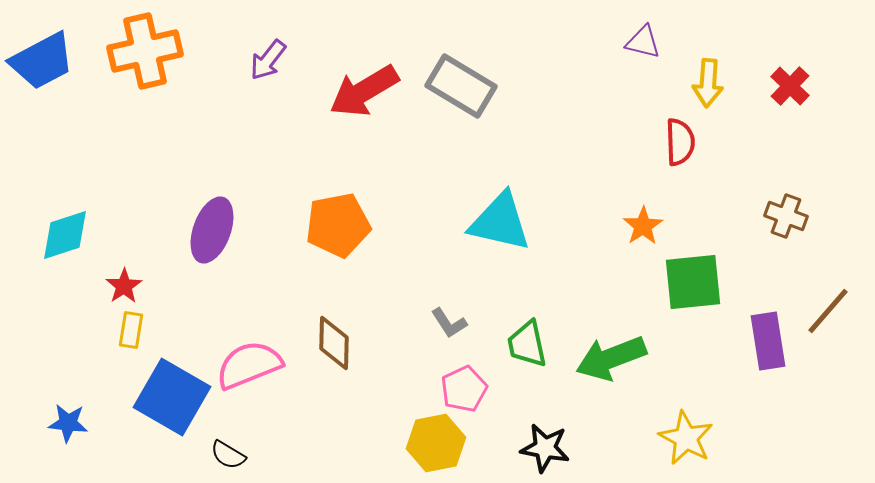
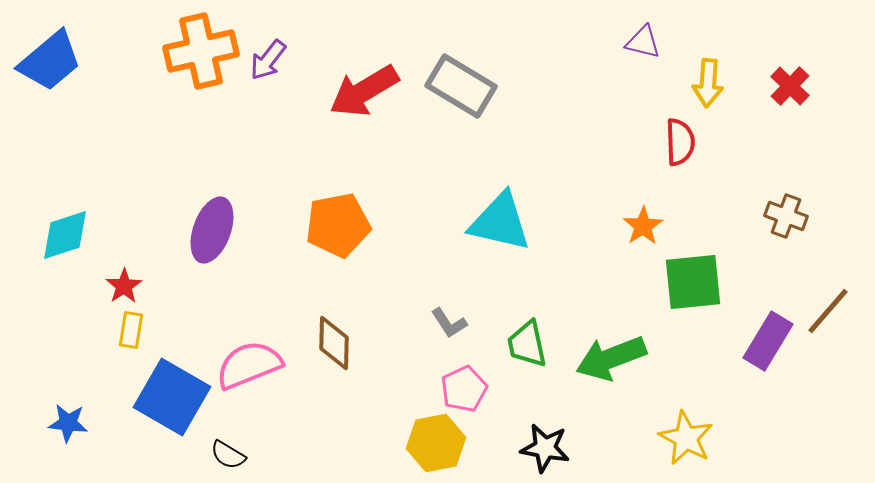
orange cross: moved 56 px right
blue trapezoid: moved 8 px right; rotated 12 degrees counterclockwise
purple rectangle: rotated 40 degrees clockwise
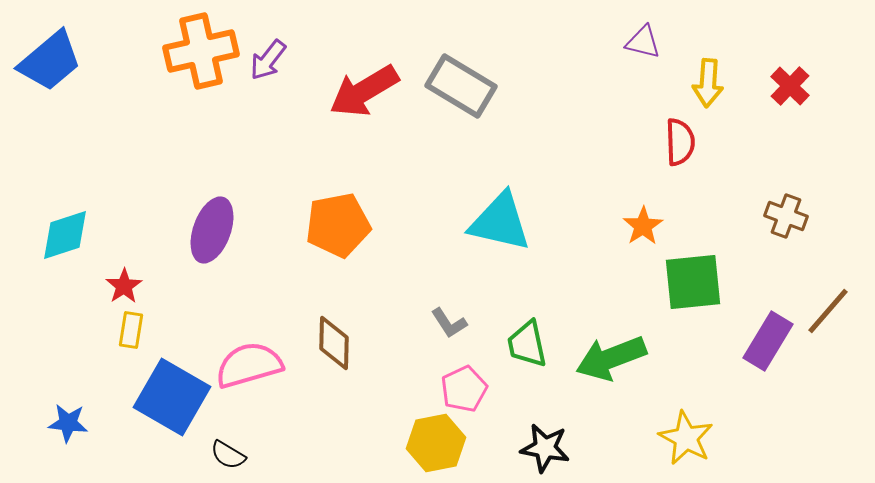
pink semicircle: rotated 6 degrees clockwise
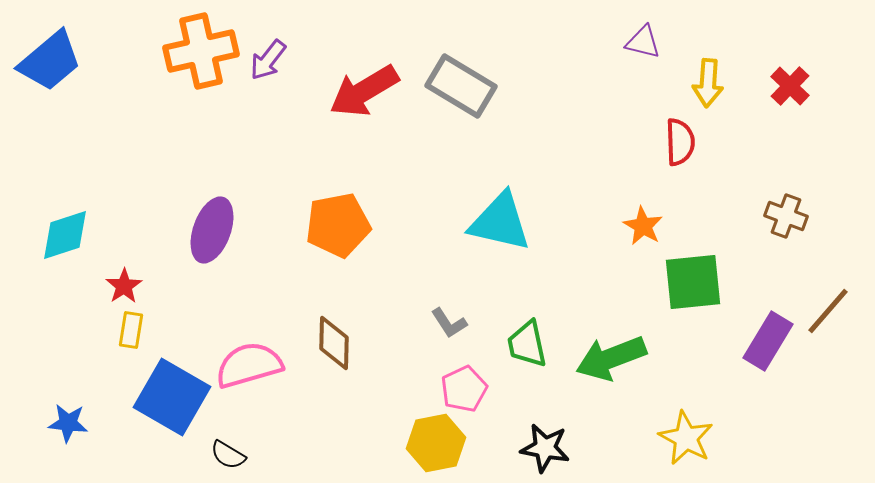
orange star: rotated 9 degrees counterclockwise
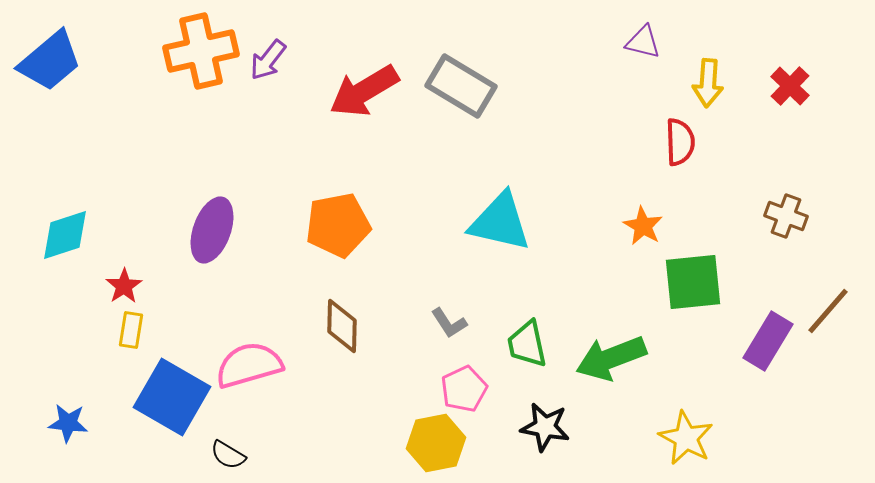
brown diamond: moved 8 px right, 17 px up
black star: moved 21 px up
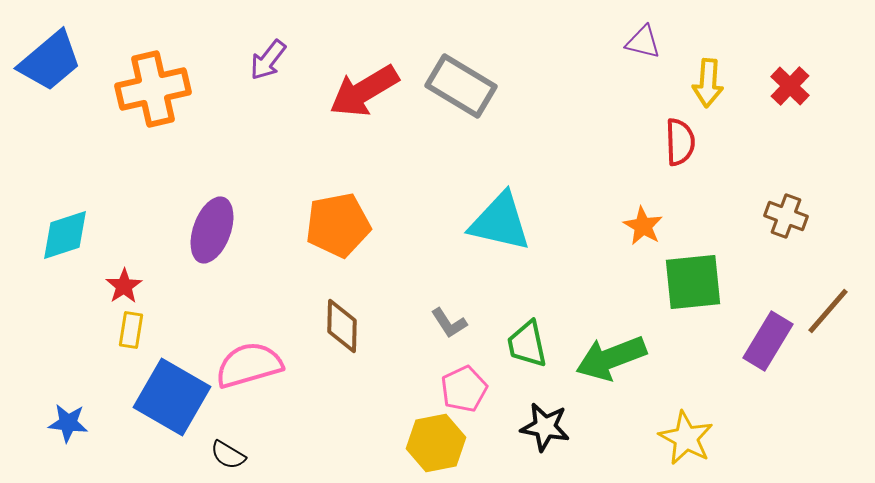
orange cross: moved 48 px left, 38 px down
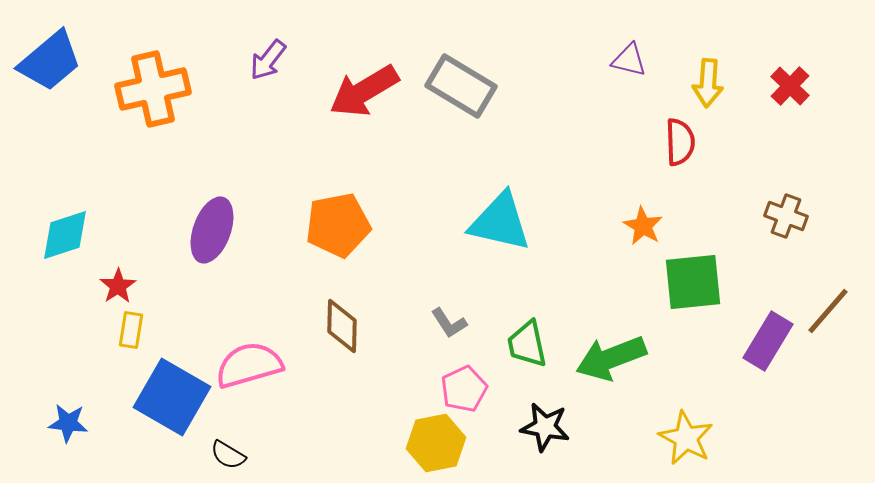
purple triangle: moved 14 px left, 18 px down
red star: moved 6 px left
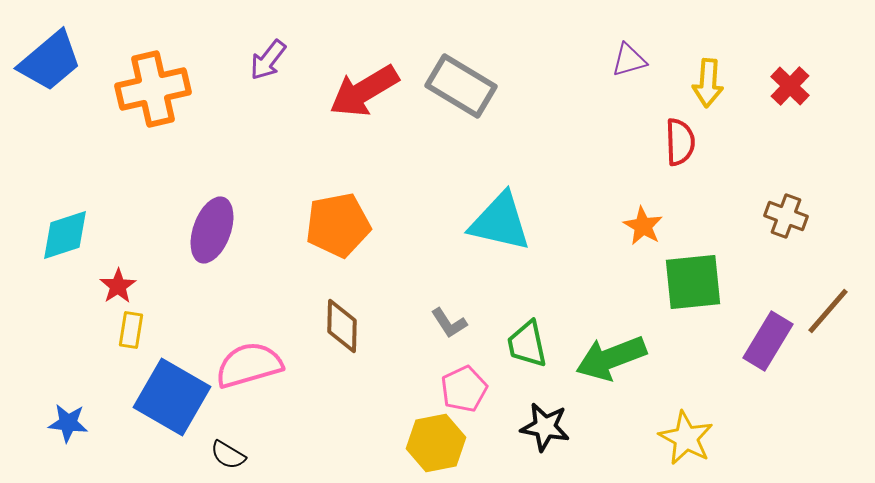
purple triangle: rotated 30 degrees counterclockwise
